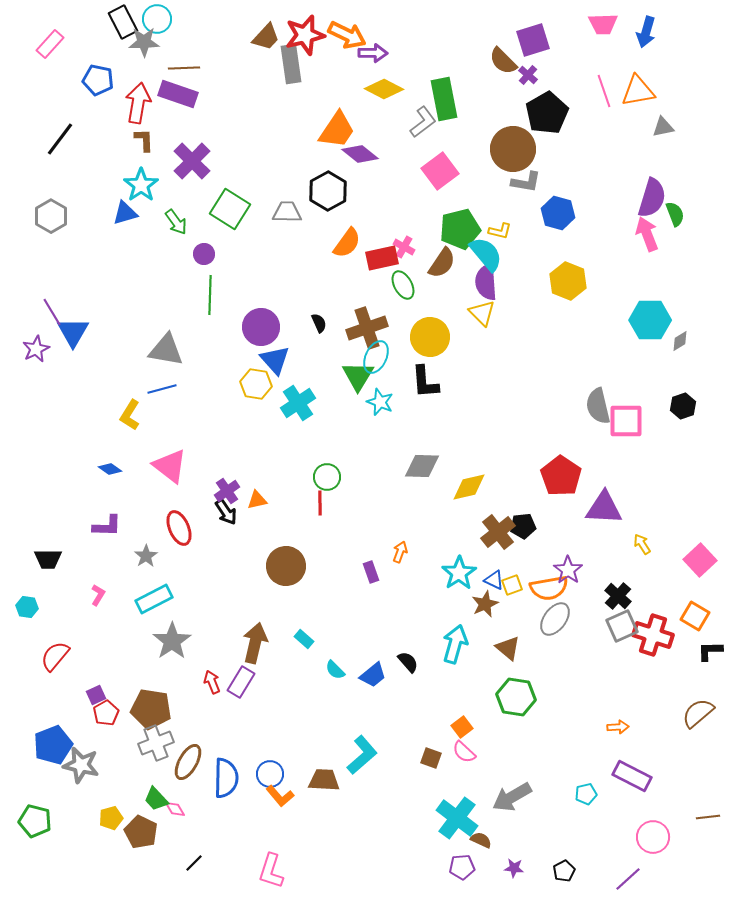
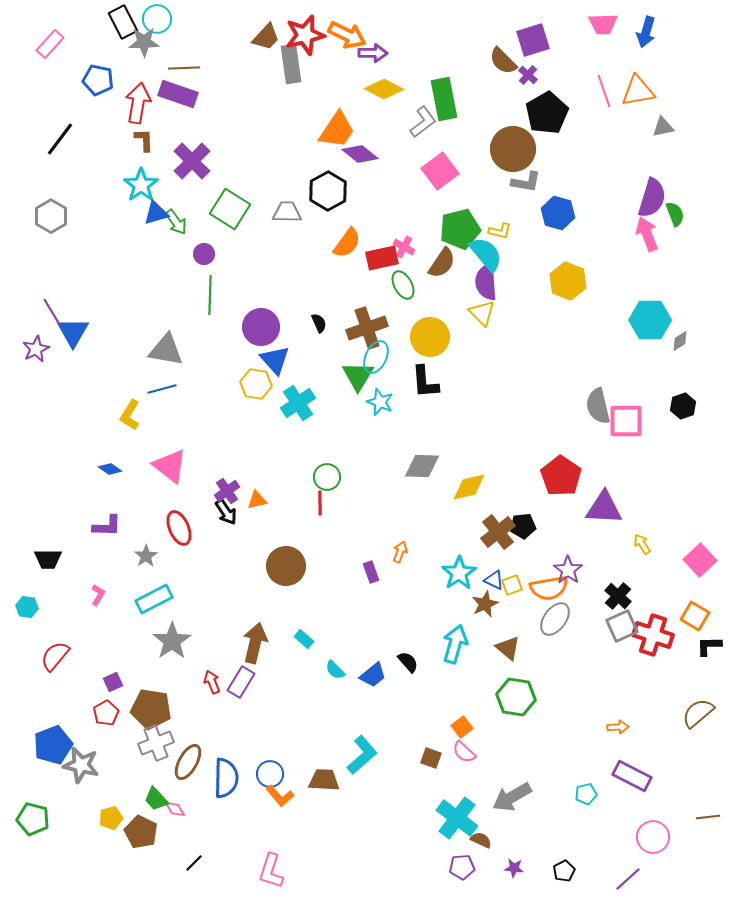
blue triangle at (125, 213): moved 31 px right
black L-shape at (710, 651): moved 1 px left, 5 px up
purple square at (96, 695): moved 17 px right, 13 px up
green pentagon at (35, 821): moved 2 px left, 2 px up
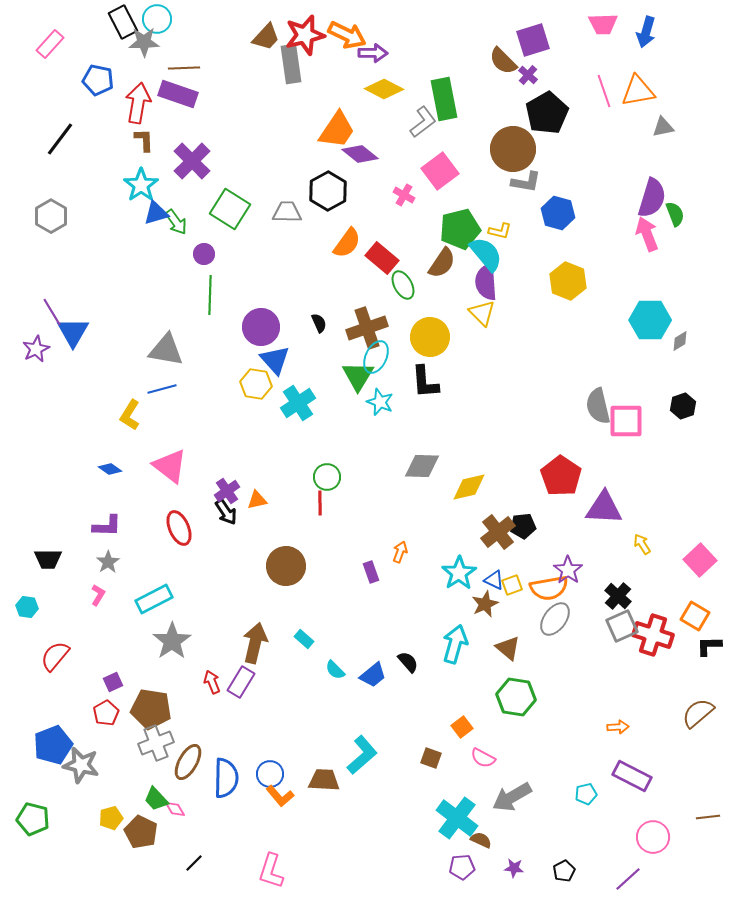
pink cross at (404, 247): moved 52 px up
red rectangle at (382, 258): rotated 52 degrees clockwise
gray star at (146, 556): moved 38 px left, 6 px down
pink semicircle at (464, 752): moved 19 px right, 6 px down; rotated 15 degrees counterclockwise
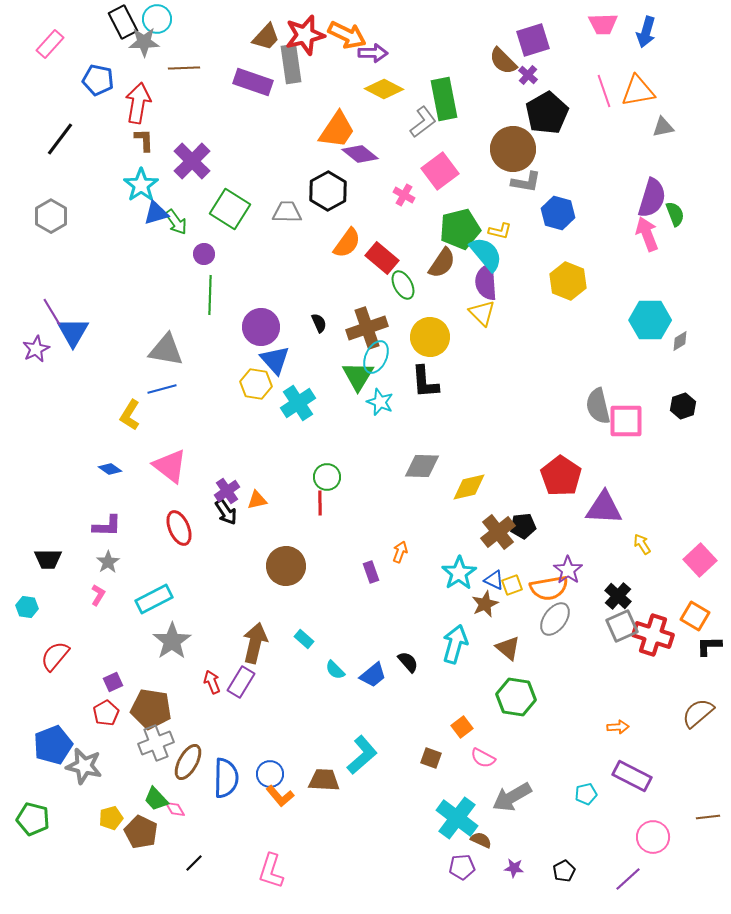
purple rectangle at (178, 94): moved 75 px right, 12 px up
gray star at (81, 765): moved 3 px right, 1 px down
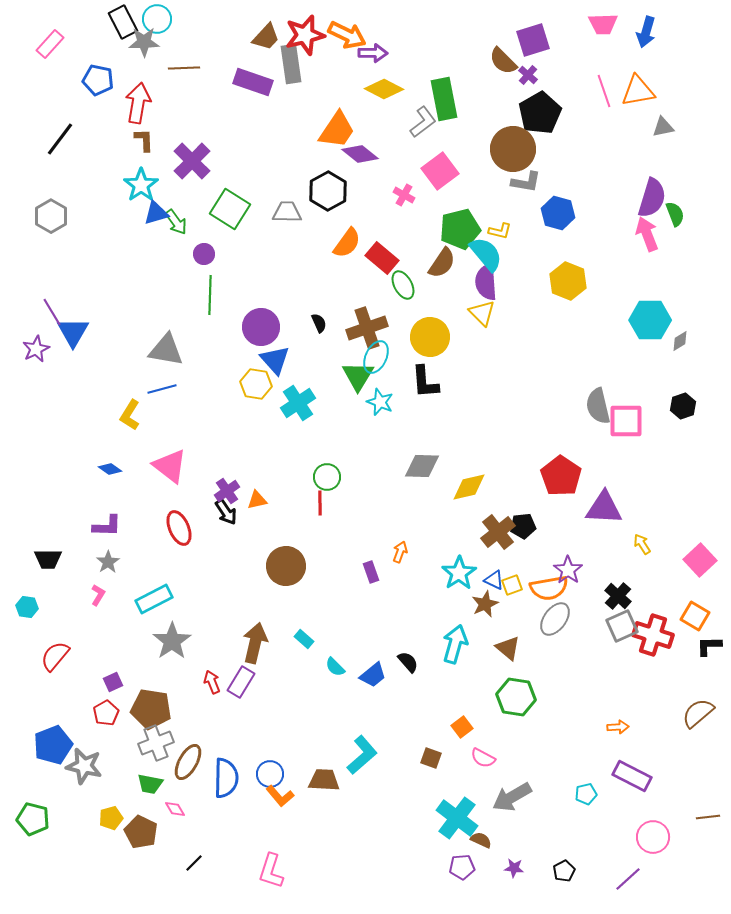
black pentagon at (547, 113): moved 7 px left
cyan semicircle at (335, 670): moved 3 px up
green trapezoid at (156, 799): moved 6 px left, 15 px up; rotated 36 degrees counterclockwise
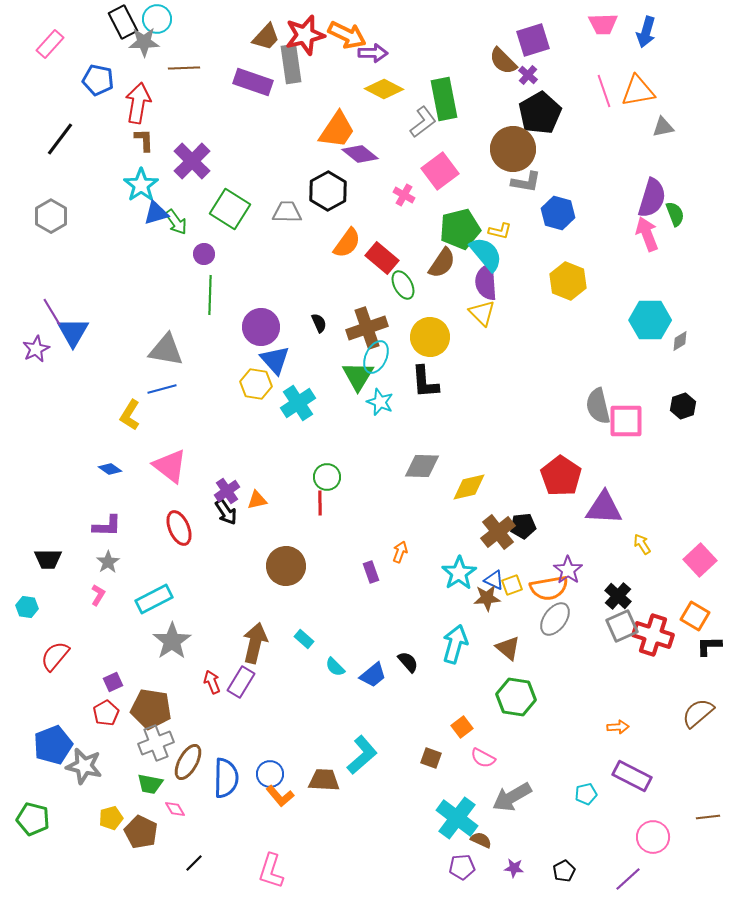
brown star at (485, 604): moved 2 px right, 6 px up; rotated 20 degrees clockwise
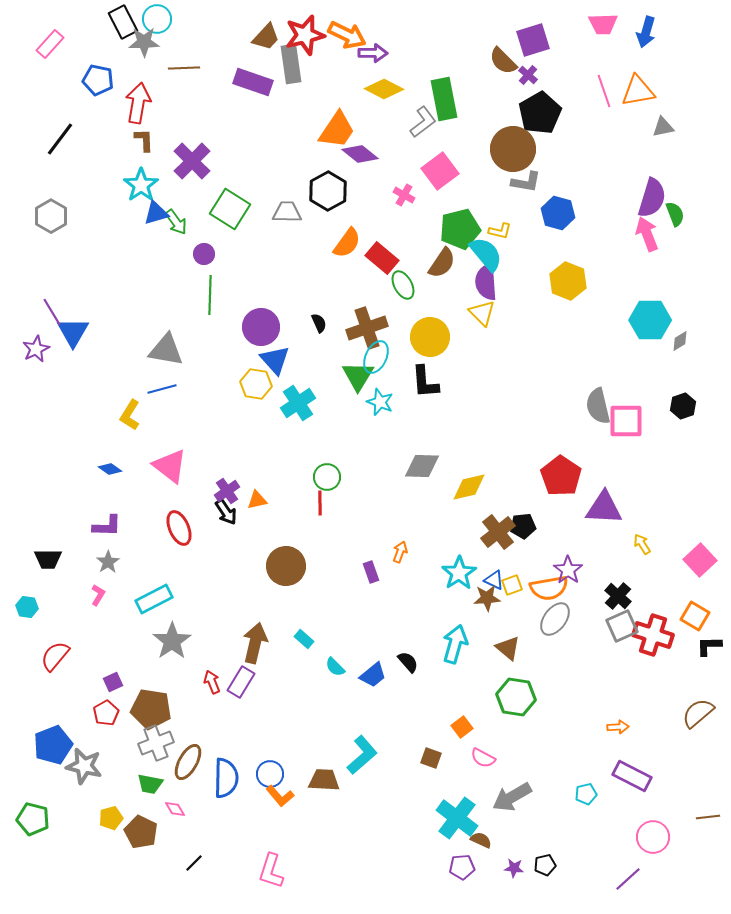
black pentagon at (564, 871): moved 19 px left, 6 px up; rotated 15 degrees clockwise
